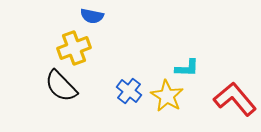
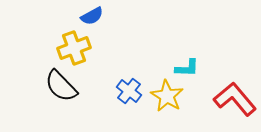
blue semicircle: rotated 40 degrees counterclockwise
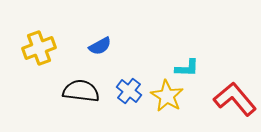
blue semicircle: moved 8 px right, 30 px down
yellow cross: moved 35 px left
black semicircle: moved 20 px right, 5 px down; rotated 141 degrees clockwise
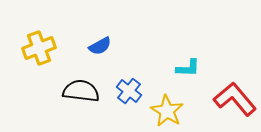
cyan L-shape: moved 1 px right
yellow star: moved 15 px down
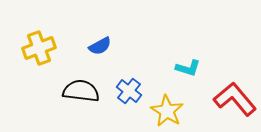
cyan L-shape: rotated 15 degrees clockwise
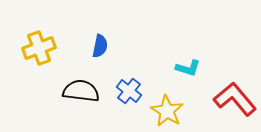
blue semicircle: rotated 50 degrees counterclockwise
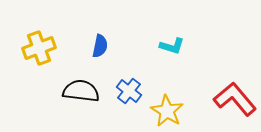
cyan L-shape: moved 16 px left, 22 px up
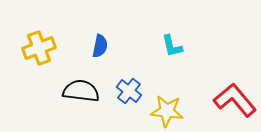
cyan L-shape: rotated 60 degrees clockwise
red L-shape: moved 1 px down
yellow star: rotated 24 degrees counterclockwise
